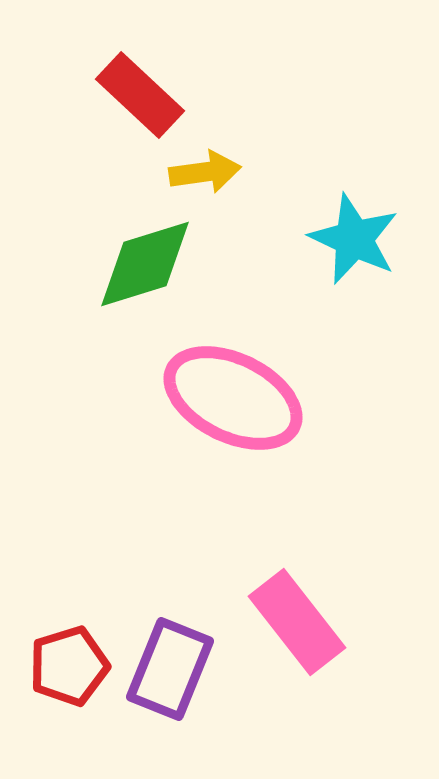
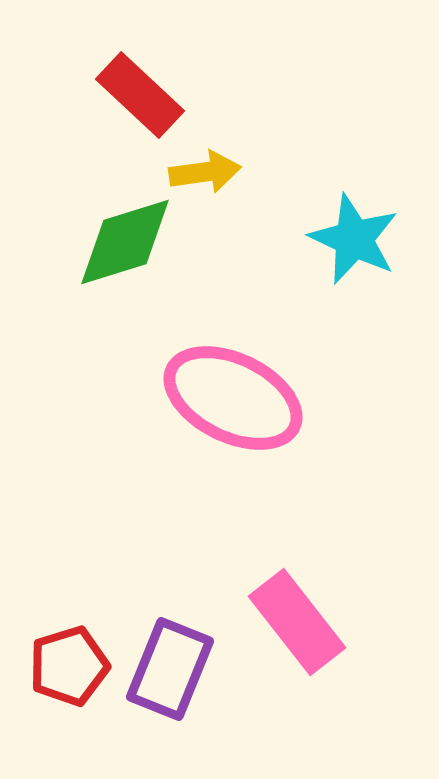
green diamond: moved 20 px left, 22 px up
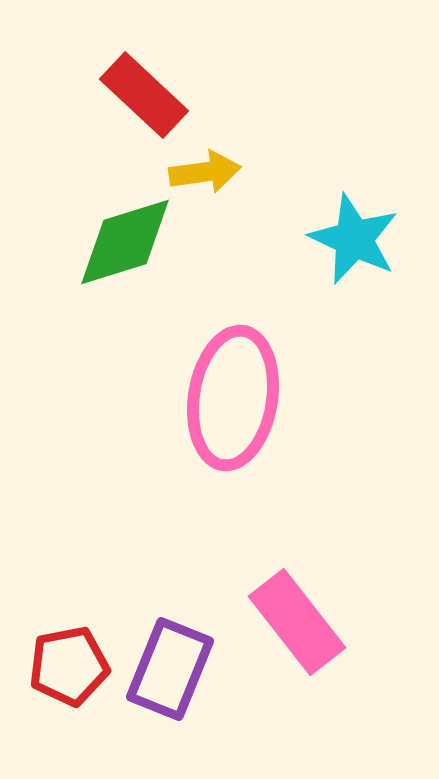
red rectangle: moved 4 px right
pink ellipse: rotated 73 degrees clockwise
red pentagon: rotated 6 degrees clockwise
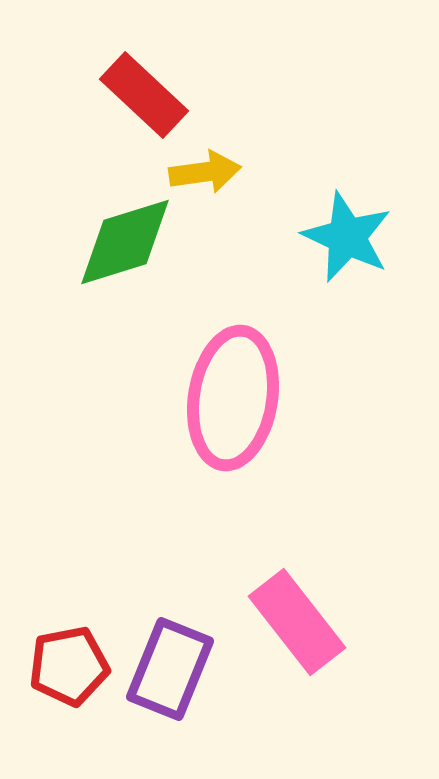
cyan star: moved 7 px left, 2 px up
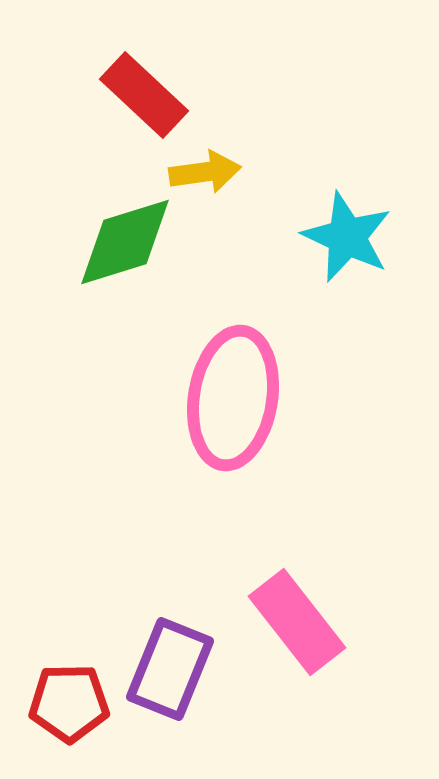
red pentagon: moved 37 px down; rotated 10 degrees clockwise
